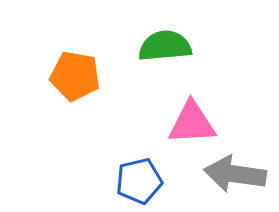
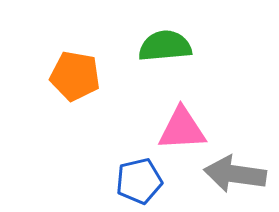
pink triangle: moved 10 px left, 6 px down
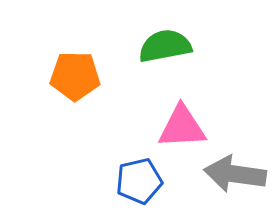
green semicircle: rotated 6 degrees counterclockwise
orange pentagon: rotated 9 degrees counterclockwise
pink triangle: moved 2 px up
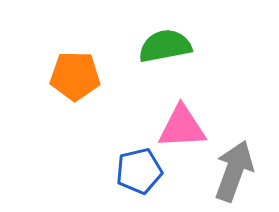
gray arrow: moved 1 px left, 3 px up; rotated 102 degrees clockwise
blue pentagon: moved 10 px up
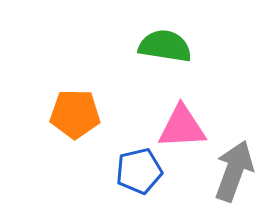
green semicircle: rotated 20 degrees clockwise
orange pentagon: moved 38 px down
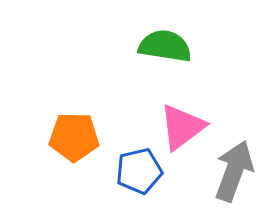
orange pentagon: moved 1 px left, 23 px down
pink triangle: rotated 34 degrees counterclockwise
